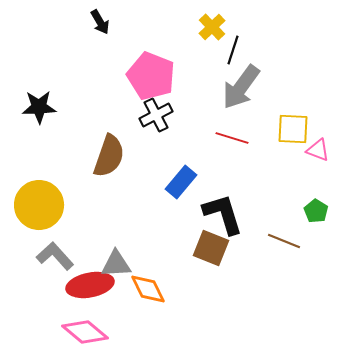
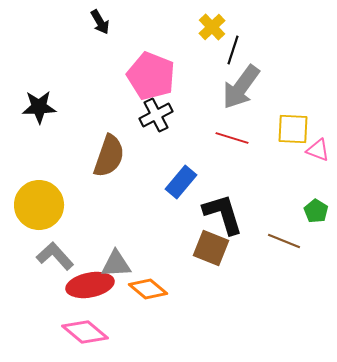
orange diamond: rotated 24 degrees counterclockwise
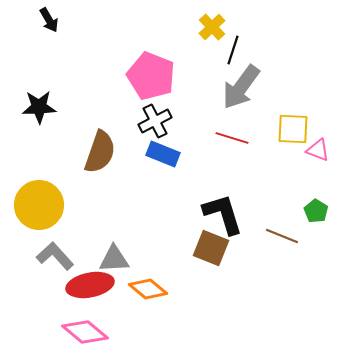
black arrow: moved 51 px left, 2 px up
black cross: moved 1 px left, 6 px down
brown semicircle: moved 9 px left, 4 px up
blue rectangle: moved 18 px left, 28 px up; rotated 72 degrees clockwise
brown line: moved 2 px left, 5 px up
gray triangle: moved 2 px left, 5 px up
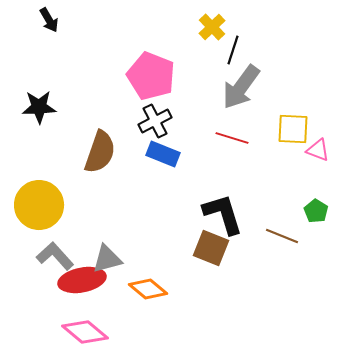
gray triangle: moved 7 px left; rotated 12 degrees counterclockwise
red ellipse: moved 8 px left, 5 px up
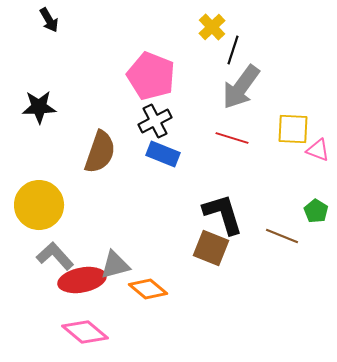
gray triangle: moved 8 px right, 6 px down
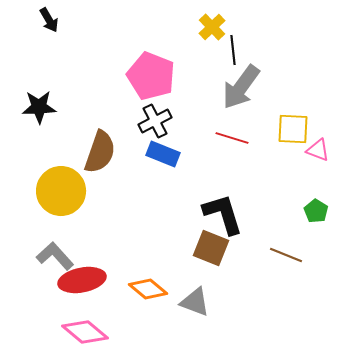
black line: rotated 24 degrees counterclockwise
yellow circle: moved 22 px right, 14 px up
brown line: moved 4 px right, 19 px down
gray triangle: moved 80 px right, 37 px down; rotated 36 degrees clockwise
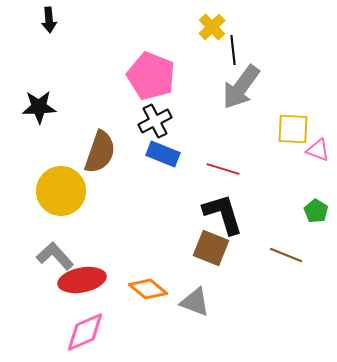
black arrow: rotated 25 degrees clockwise
red line: moved 9 px left, 31 px down
pink diamond: rotated 63 degrees counterclockwise
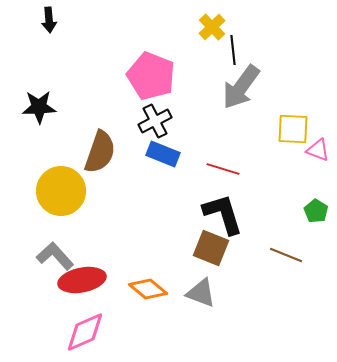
gray triangle: moved 6 px right, 9 px up
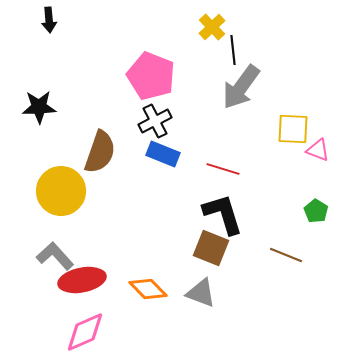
orange diamond: rotated 6 degrees clockwise
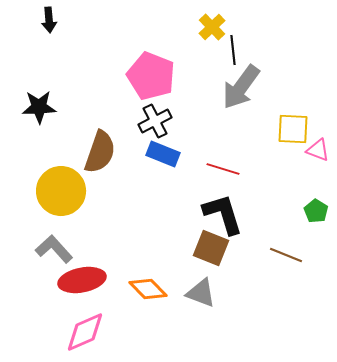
gray L-shape: moved 1 px left, 7 px up
